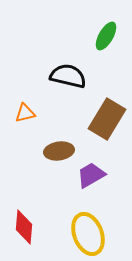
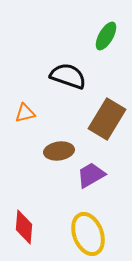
black semicircle: rotated 6 degrees clockwise
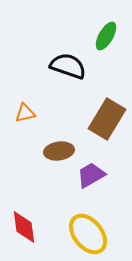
black semicircle: moved 10 px up
red diamond: rotated 12 degrees counterclockwise
yellow ellipse: rotated 18 degrees counterclockwise
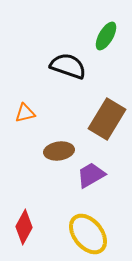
red diamond: rotated 36 degrees clockwise
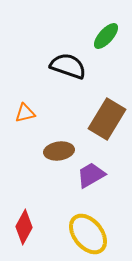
green ellipse: rotated 12 degrees clockwise
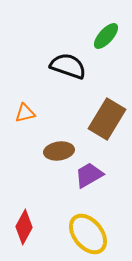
purple trapezoid: moved 2 px left
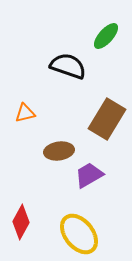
red diamond: moved 3 px left, 5 px up
yellow ellipse: moved 9 px left
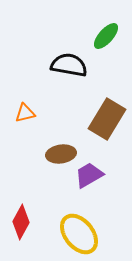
black semicircle: moved 1 px right, 1 px up; rotated 9 degrees counterclockwise
brown ellipse: moved 2 px right, 3 px down
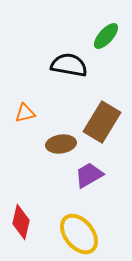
brown rectangle: moved 5 px left, 3 px down
brown ellipse: moved 10 px up
red diamond: rotated 16 degrees counterclockwise
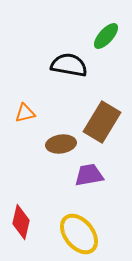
purple trapezoid: rotated 20 degrees clockwise
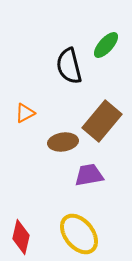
green ellipse: moved 9 px down
black semicircle: moved 1 px down; rotated 114 degrees counterclockwise
orange triangle: rotated 15 degrees counterclockwise
brown rectangle: moved 1 px up; rotated 9 degrees clockwise
brown ellipse: moved 2 px right, 2 px up
red diamond: moved 15 px down
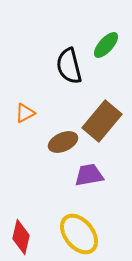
brown ellipse: rotated 16 degrees counterclockwise
